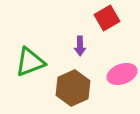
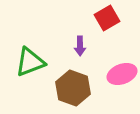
brown hexagon: rotated 16 degrees counterclockwise
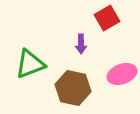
purple arrow: moved 1 px right, 2 px up
green triangle: moved 2 px down
brown hexagon: rotated 8 degrees counterclockwise
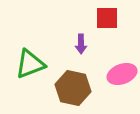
red square: rotated 30 degrees clockwise
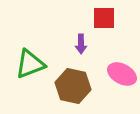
red square: moved 3 px left
pink ellipse: rotated 48 degrees clockwise
brown hexagon: moved 2 px up
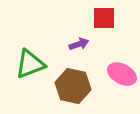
purple arrow: moved 2 px left; rotated 108 degrees counterclockwise
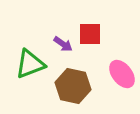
red square: moved 14 px left, 16 px down
purple arrow: moved 16 px left; rotated 54 degrees clockwise
pink ellipse: rotated 24 degrees clockwise
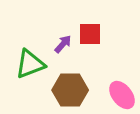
purple arrow: rotated 84 degrees counterclockwise
pink ellipse: moved 21 px down
brown hexagon: moved 3 px left, 4 px down; rotated 12 degrees counterclockwise
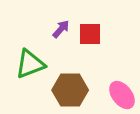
purple arrow: moved 2 px left, 15 px up
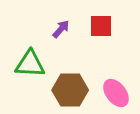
red square: moved 11 px right, 8 px up
green triangle: rotated 24 degrees clockwise
pink ellipse: moved 6 px left, 2 px up
